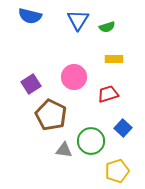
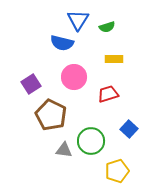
blue semicircle: moved 32 px right, 27 px down
blue square: moved 6 px right, 1 px down
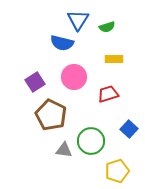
purple square: moved 4 px right, 2 px up
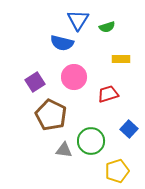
yellow rectangle: moved 7 px right
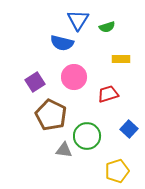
green circle: moved 4 px left, 5 px up
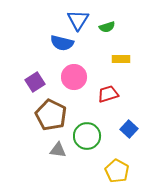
gray triangle: moved 6 px left
yellow pentagon: rotated 25 degrees counterclockwise
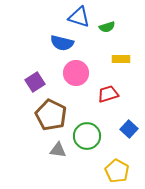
blue triangle: moved 1 px right, 3 px up; rotated 45 degrees counterclockwise
pink circle: moved 2 px right, 4 px up
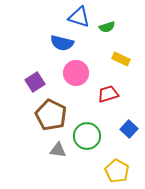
yellow rectangle: rotated 24 degrees clockwise
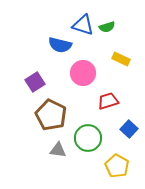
blue triangle: moved 4 px right, 8 px down
blue semicircle: moved 2 px left, 2 px down
pink circle: moved 7 px right
red trapezoid: moved 7 px down
green circle: moved 1 px right, 2 px down
yellow pentagon: moved 5 px up
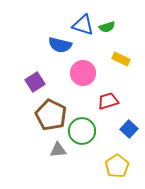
green circle: moved 6 px left, 7 px up
gray triangle: rotated 12 degrees counterclockwise
yellow pentagon: rotated 10 degrees clockwise
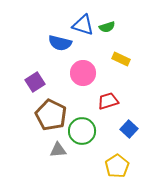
blue semicircle: moved 2 px up
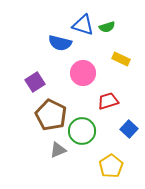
gray triangle: rotated 18 degrees counterclockwise
yellow pentagon: moved 6 px left
